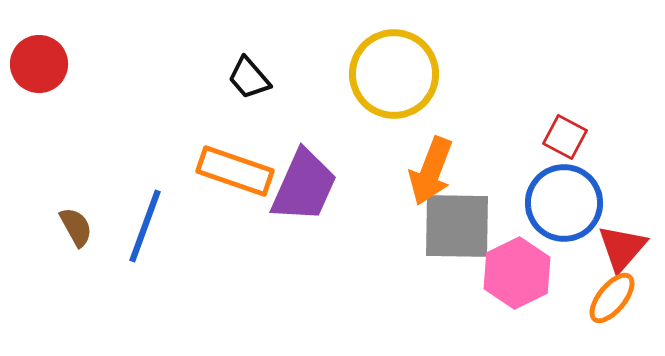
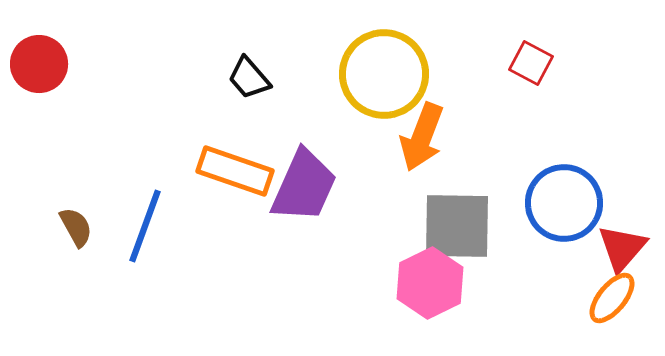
yellow circle: moved 10 px left
red square: moved 34 px left, 74 px up
orange arrow: moved 9 px left, 34 px up
pink hexagon: moved 87 px left, 10 px down
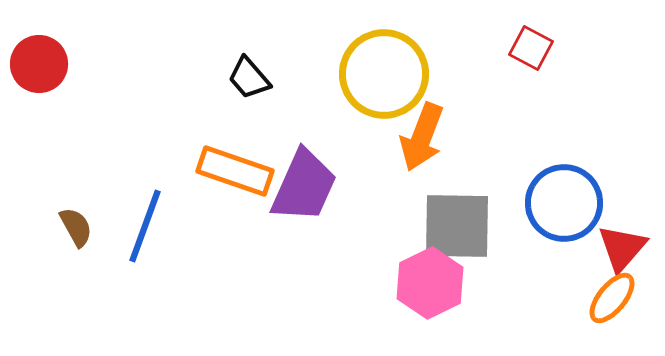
red square: moved 15 px up
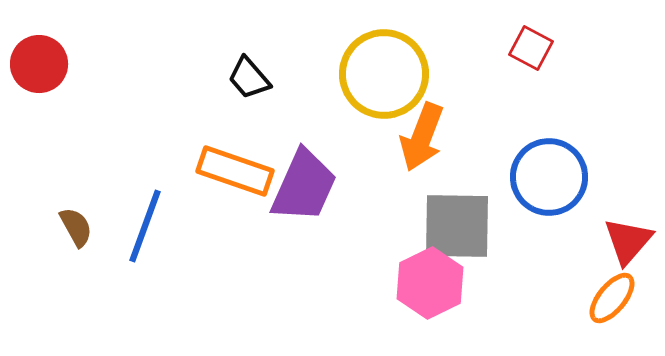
blue circle: moved 15 px left, 26 px up
red triangle: moved 6 px right, 7 px up
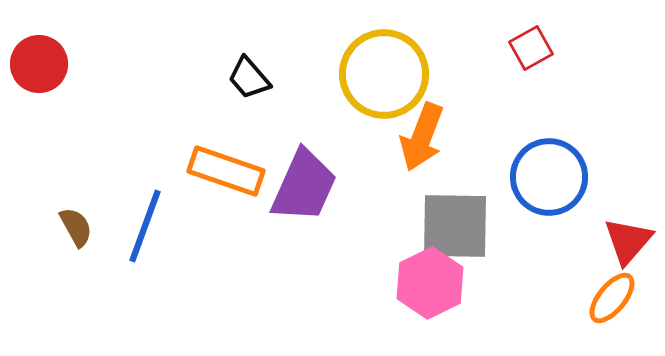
red square: rotated 33 degrees clockwise
orange rectangle: moved 9 px left
gray square: moved 2 px left
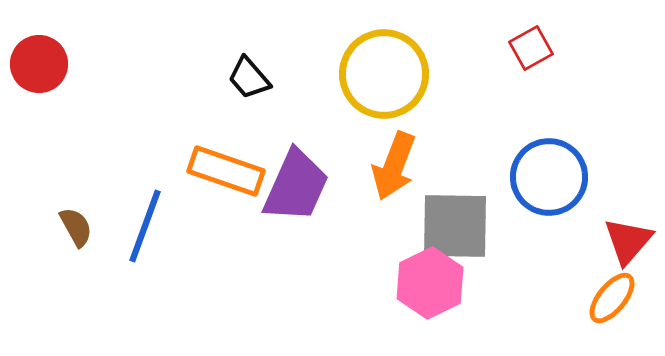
orange arrow: moved 28 px left, 29 px down
purple trapezoid: moved 8 px left
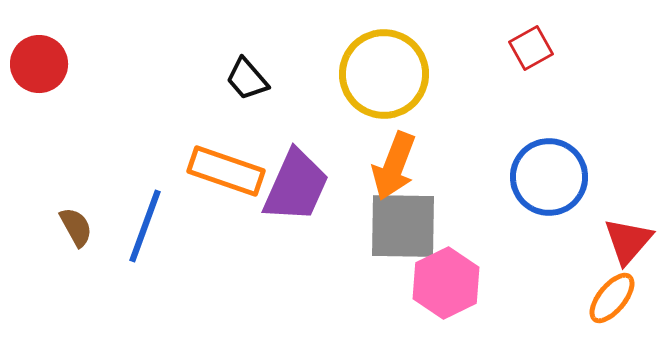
black trapezoid: moved 2 px left, 1 px down
gray square: moved 52 px left
pink hexagon: moved 16 px right
